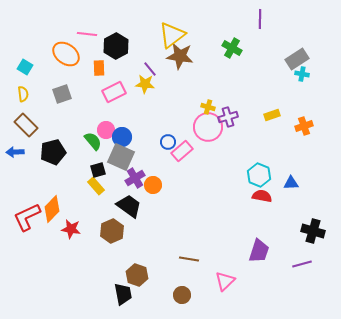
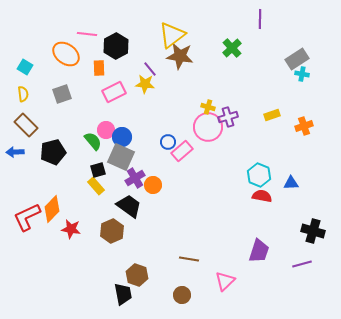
green cross at (232, 48): rotated 18 degrees clockwise
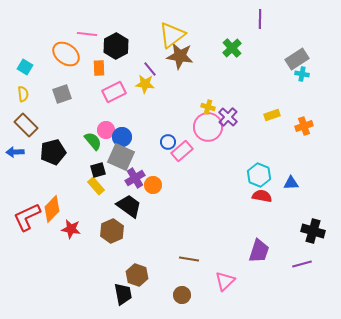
purple cross at (228, 117): rotated 30 degrees counterclockwise
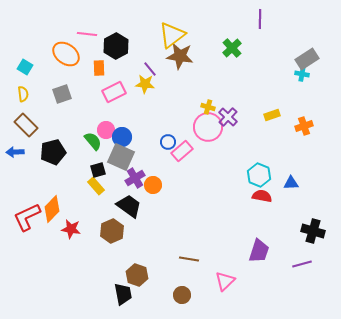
gray rectangle at (297, 59): moved 10 px right
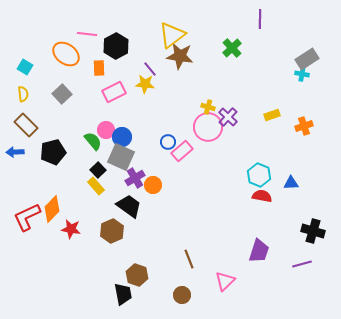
gray square at (62, 94): rotated 24 degrees counterclockwise
black square at (98, 170): rotated 28 degrees counterclockwise
brown line at (189, 259): rotated 60 degrees clockwise
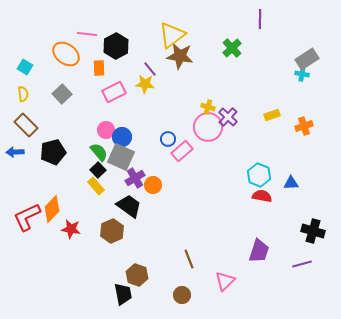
green semicircle at (93, 141): moved 6 px right, 11 px down
blue circle at (168, 142): moved 3 px up
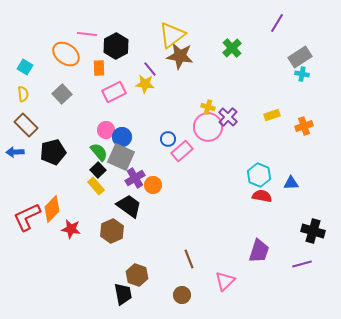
purple line at (260, 19): moved 17 px right, 4 px down; rotated 30 degrees clockwise
gray rectangle at (307, 59): moved 7 px left, 2 px up
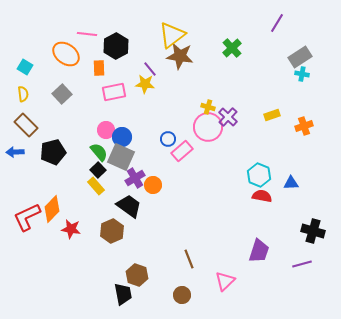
pink rectangle at (114, 92): rotated 15 degrees clockwise
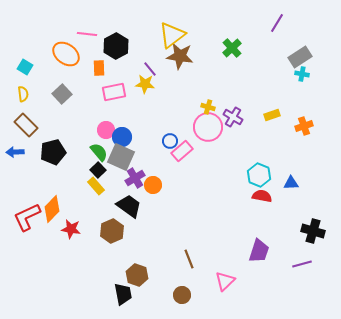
purple cross at (228, 117): moved 5 px right; rotated 12 degrees counterclockwise
blue circle at (168, 139): moved 2 px right, 2 px down
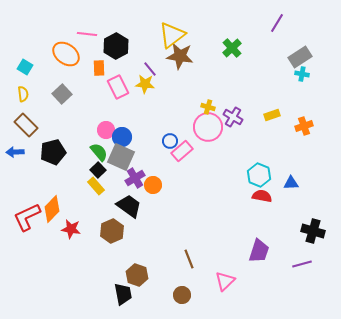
pink rectangle at (114, 92): moved 4 px right, 5 px up; rotated 75 degrees clockwise
